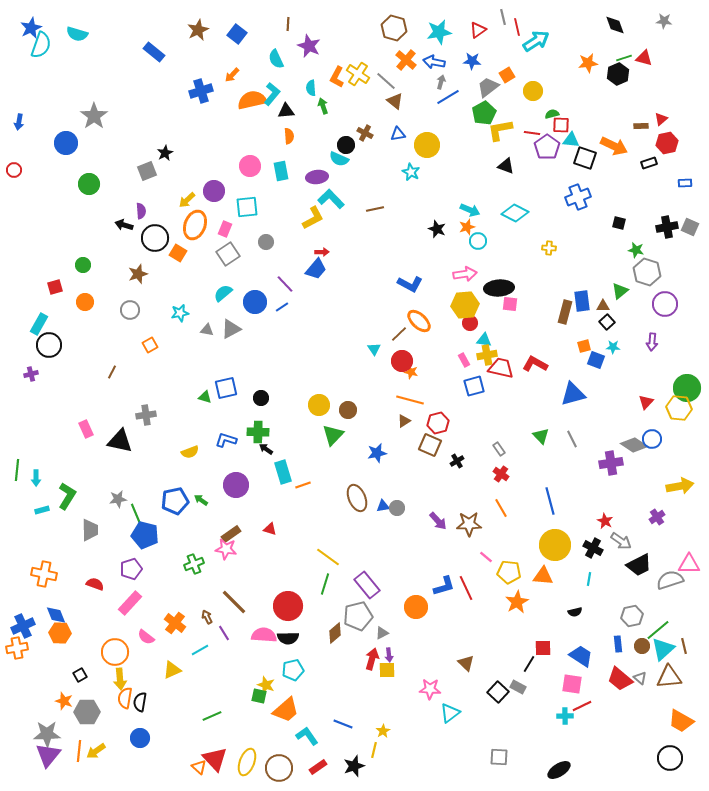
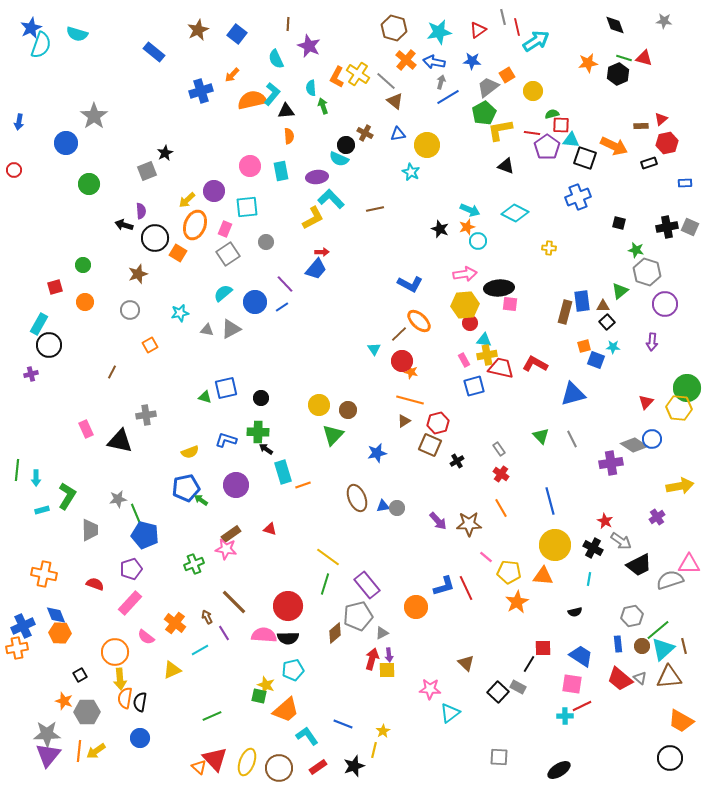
green line at (624, 58): rotated 35 degrees clockwise
black star at (437, 229): moved 3 px right
blue pentagon at (175, 501): moved 11 px right, 13 px up
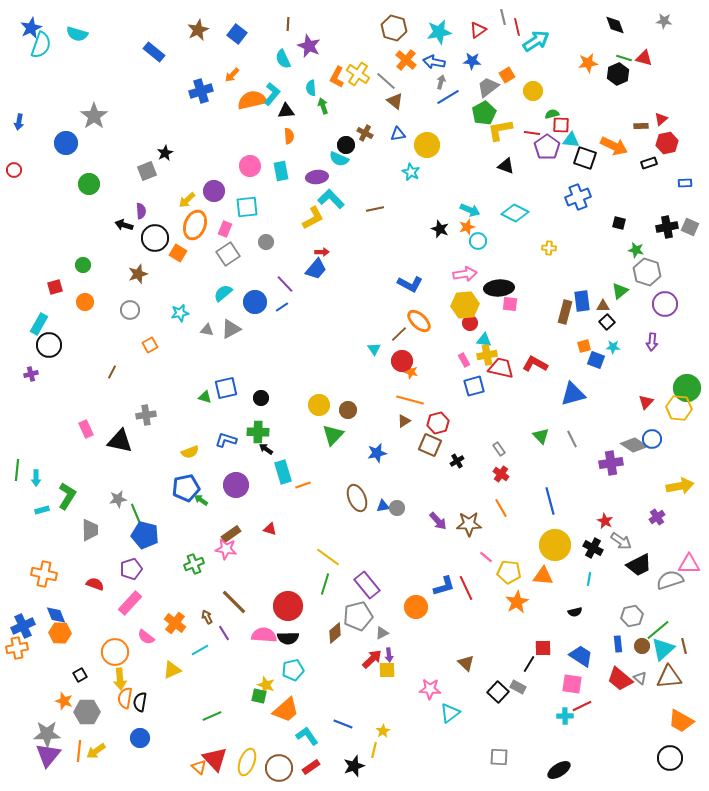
cyan semicircle at (276, 59): moved 7 px right
red arrow at (372, 659): rotated 30 degrees clockwise
red rectangle at (318, 767): moved 7 px left
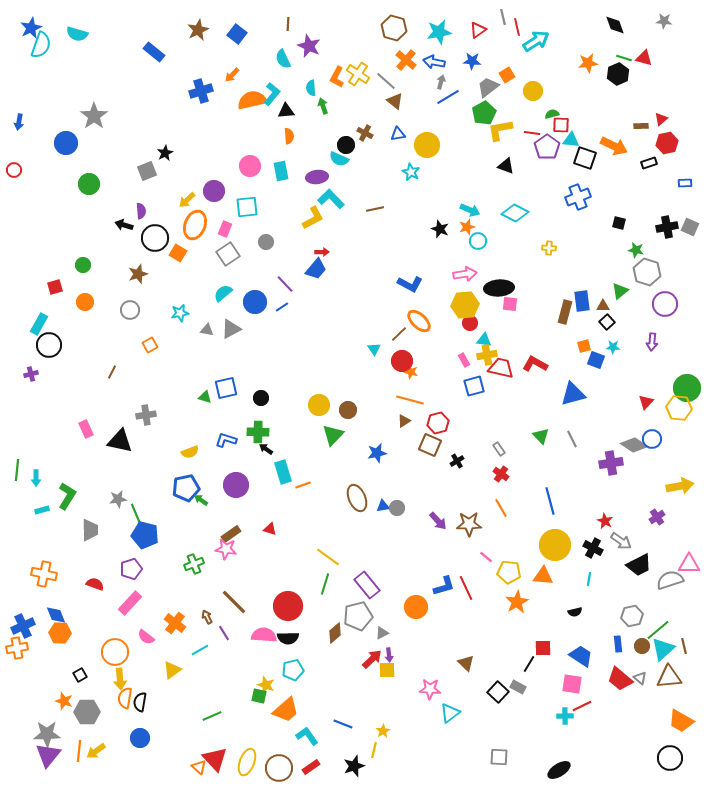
yellow triangle at (172, 670): rotated 12 degrees counterclockwise
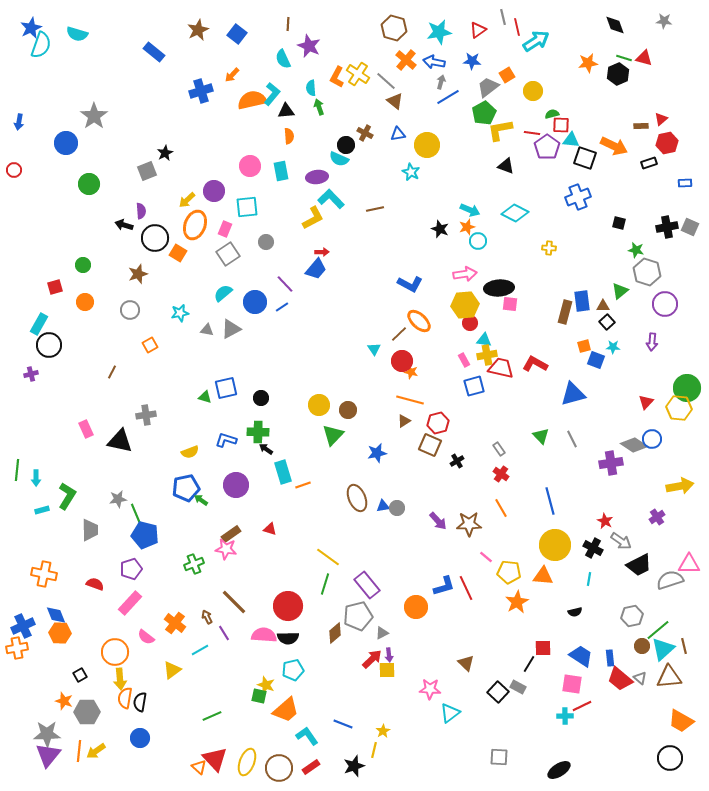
green arrow at (323, 106): moved 4 px left, 1 px down
blue rectangle at (618, 644): moved 8 px left, 14 px down
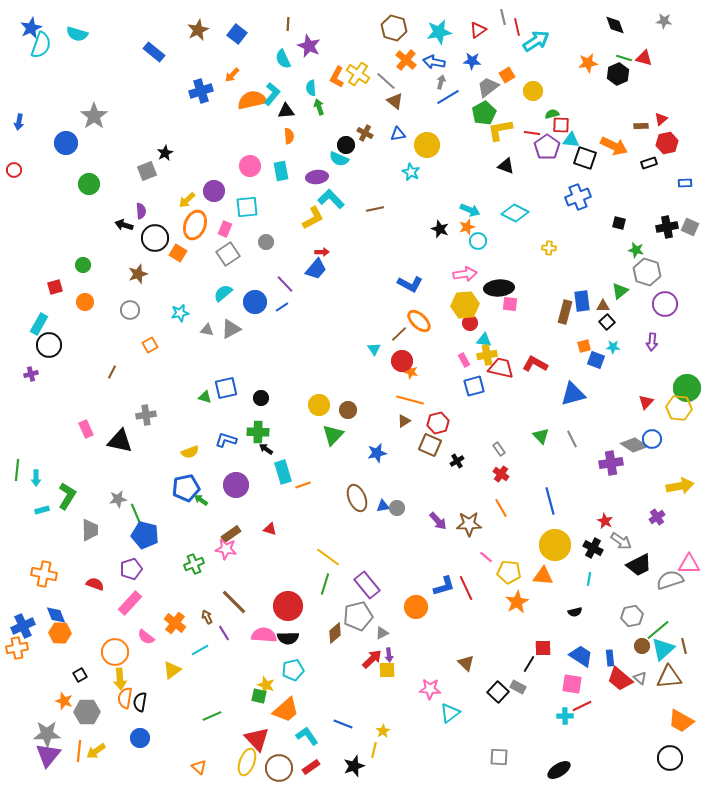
red triangle at (215, 759): moved 42 px right, 20 px up
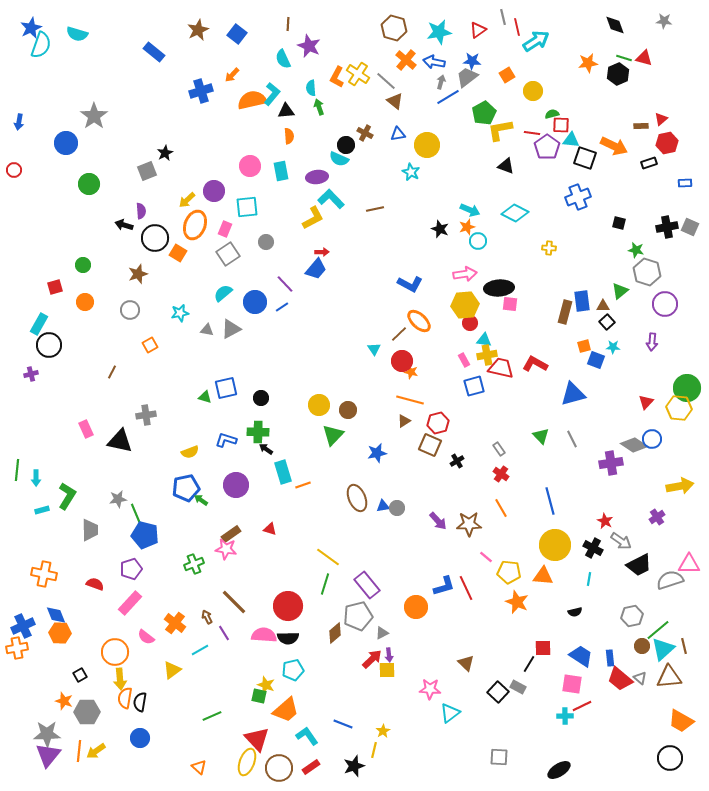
gray trapezoid at (488, 87): moved 21 px left, 10 px up
orange star at (517, 602): rotated 20 degrees counterclockwise
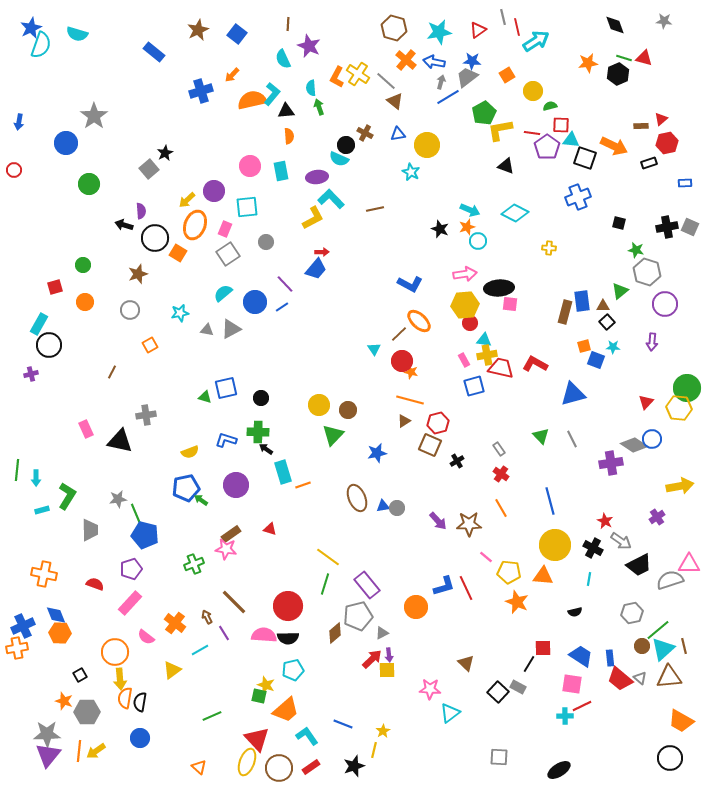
green semicircle at (552, 114): moved 2 px left, 8 px up
gray square at (147, 171): moved 2 px right, 2 px up; rotated 18 degrees counterclockwise
gray hexagon at (632, 616): moved 3 px up
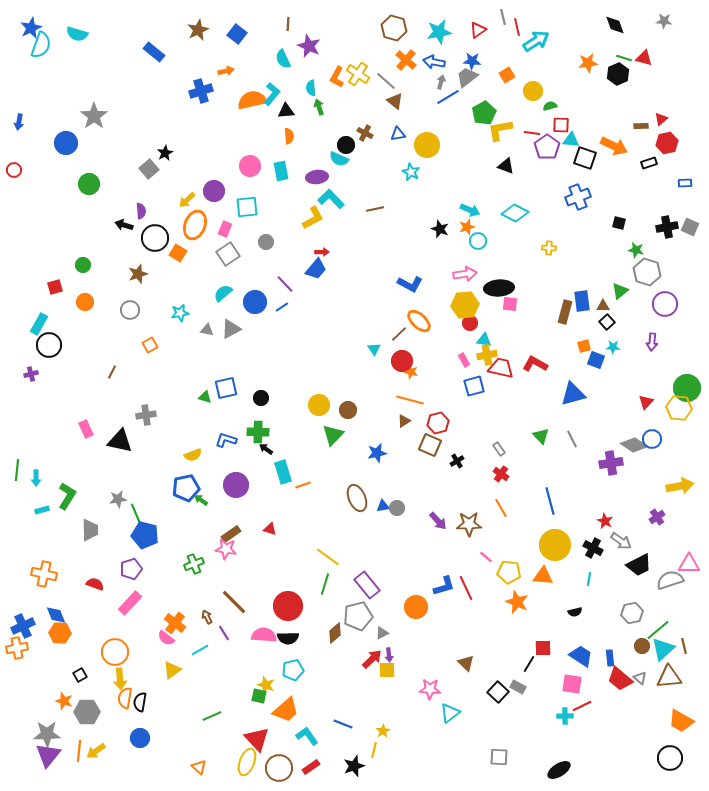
orange arrow at (232, 75): moved 6 px left, 4 px up; rotated 147 degrees counterclockwise
yellow semicircle at (190, 452): moved 3 px right, 3 px down
pink semicircle at (146, 637): moved 20 px right, 1 px down
